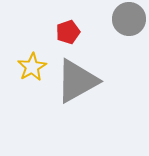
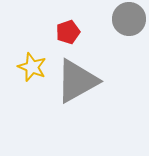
yellow star: rotated 20 degrees counterclockwise
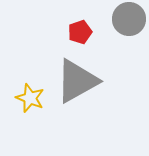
red pentagon: moved 12 px right
yellow star: moved 2 px left, 31 px down
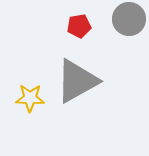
red pentagon: moved 1 px left, 6 px up; rotated 10 degrees clockwise
yellow star: rotated 20 degrees counterclockwise
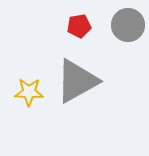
gray circle: moved 1 px left, 6 px down
yellow star: moved 1 px left, 6 px up
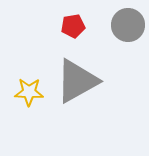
red pentagon: moved 6 px left
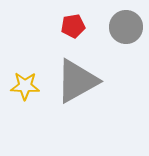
gray circle: moved 2 px left, 2 px down
yellow star: moved 4 px left, 6 px up
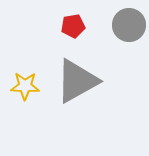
gray circle: moved 3 px right, 2 px up
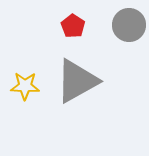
red pentagon: rotated 30 degrees counterclockwise
